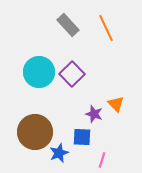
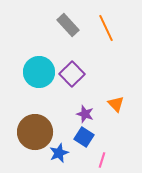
purple star: moved 9 px left
blue square: moved 2 px right; rotated 30 degrees clockwise
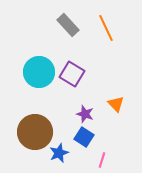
purple square: rotated 15 degrees counterclockwise
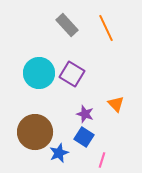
gray rectangle: moved 1 px left
cyan circle: moved 1 px down
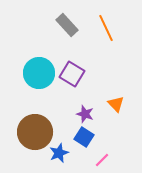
pink line: rotated 28 degrees clockwise
